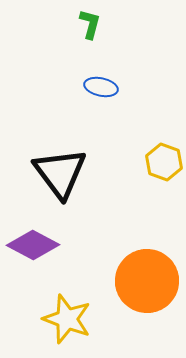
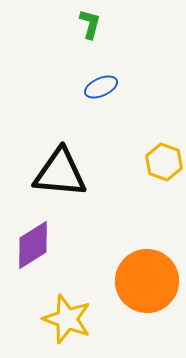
blue ellipse: rotated 36 degrees counterclockwise
black triangle: rotated 48 degrees counterclockwise
purple diamond: rotated 60 degrees counterclockwise
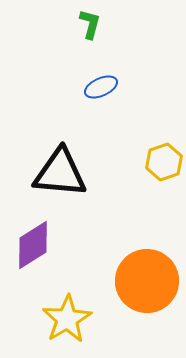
yellow hexagon: rotated 21 degrees clockwise
yellow star: rotated 21 degrees clockwise
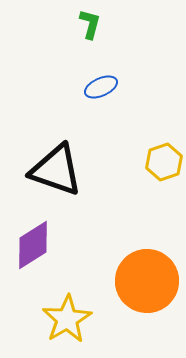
black triangle: moved 4 px left, 3 px up; rotated 14 degrees clockwise
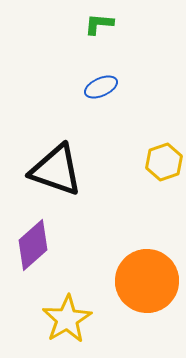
green L-shape: moved 9 px right; rotated 100 degrees counterclockwise
purple diamond: rotated 9 degrees counterclockwise
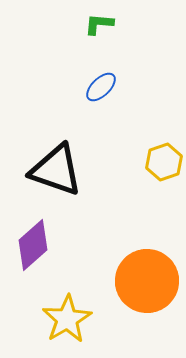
blue ellipse: rotated 20 degrees counterclockwise
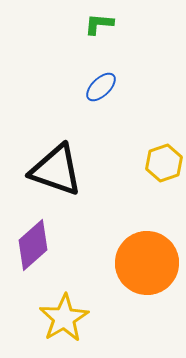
yellow hexagon: moved 1 px down
orange circle: moved 18 px up
yellow star: moved 3 px left, 1 px up
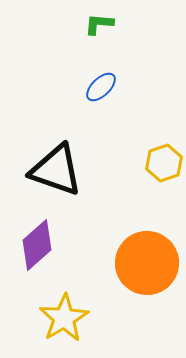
purple diamond: moved 4 px right
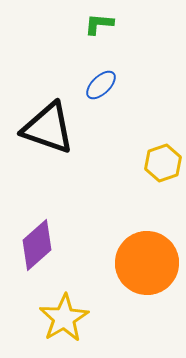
blue ellipse: moved 2 px up
yellow hexagon: moved 1 px left
black triangle: moved 8 px left, 42 px up
